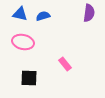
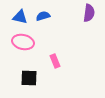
blue triangle: moved 3 px down
pink rectangle: moved 10 px left, 3 px up; rotated 16 degrees clockwise
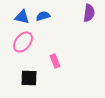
blue triangle: moved 2 px right
pink ellipse: rotated 65 degrees counterclockwise
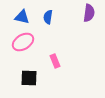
blue semicircle: moved 5 px right, 1 px down; rotated 64 degrees counterclockwise
pink ellipse: rotated 20 degrees clockwise
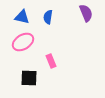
purple semicircle: moved 3 px left; rotated 30 degrees counterclockwise
pink rectangle: moved 4 px left
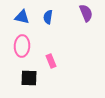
pink ellipse: moved 1 px left, 4 px down; rotated 55 degrees counterclockwise
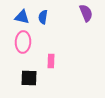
blue semicircle: moved 5 px left
pink ellipse: moved 1 px right, 4 px up
pink rectangle: rotated 24 degrees clockwise
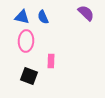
purple semicircle: rotated 24 degrees counterclockwise
blue semicircle: rotated 32 degrees counterclockwise
pink ellipse: moved 3 px right, 1 px up
black square: moved 2 px up; rotated 18 degrees clockwise
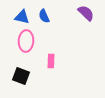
blue semicircle: moved 1 px right, 1 px up
black square: moved 8 px left
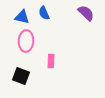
blue semicircle: moved 3 px up
